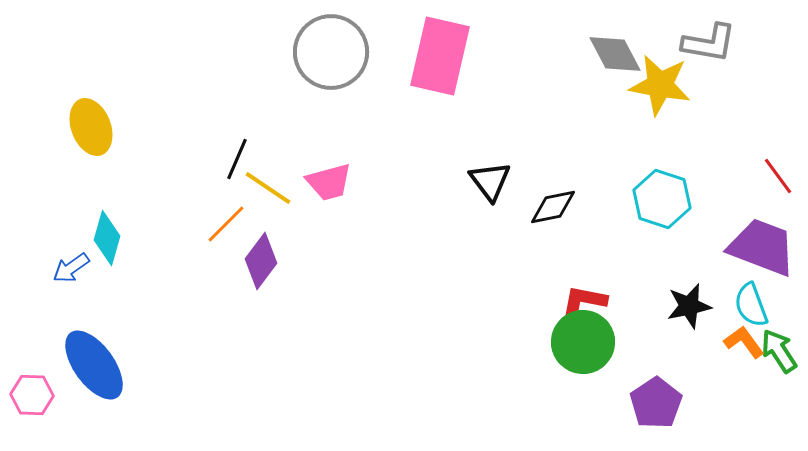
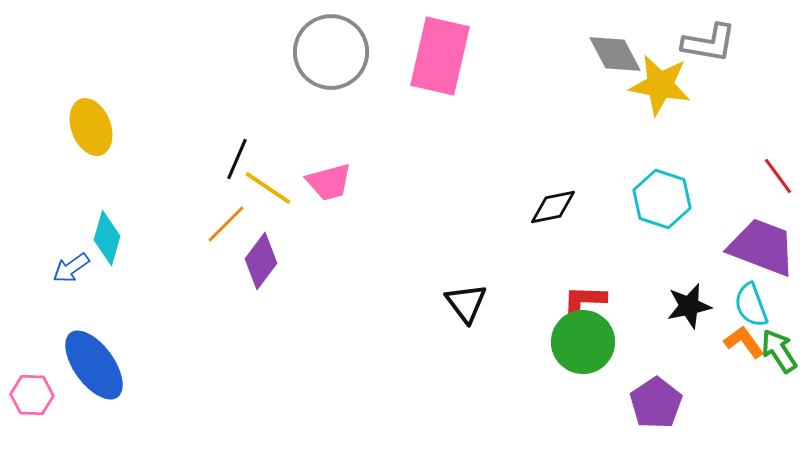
black triangle: moved 24 px left, 122 px down
red L-shape: rotated 9 degrees counterclockwise
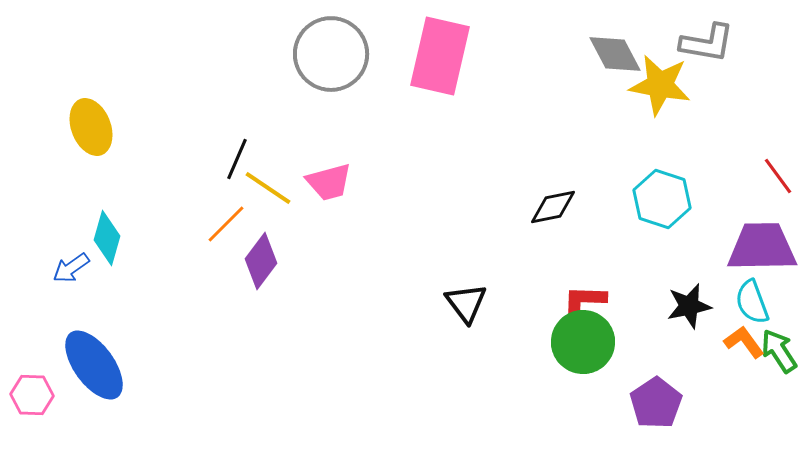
gray L-shape: moved 2 px left
gray circle: moved 2 px down
purple trapezoid: rotated 22 degrees counterclockwise
cyan semicircle: moved 1 px right, 3 px up
